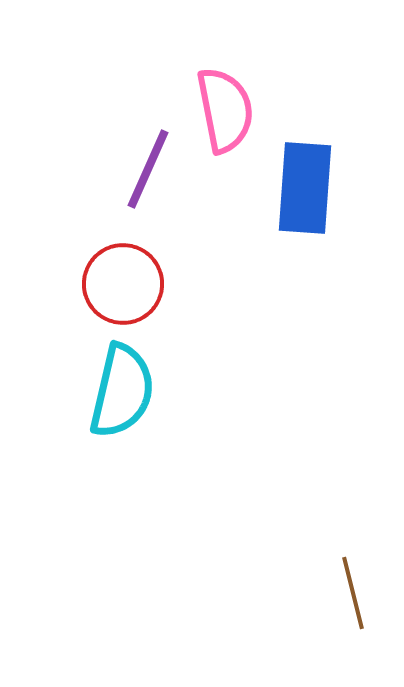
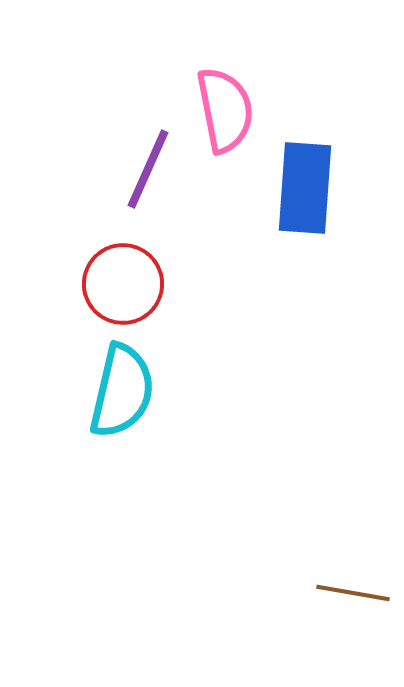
brown line: rotated 66 degrees counterclockwise
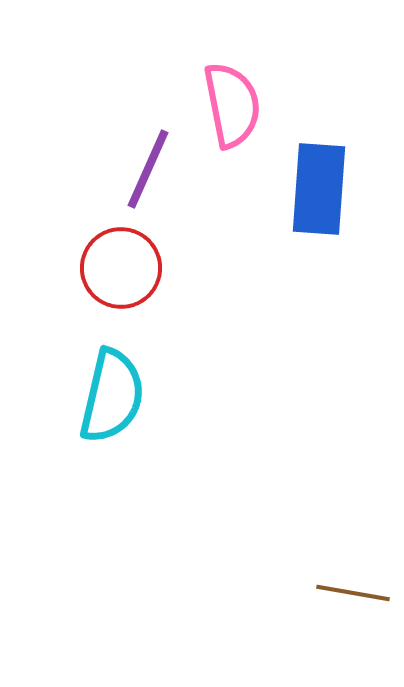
pink semicircle: moved 7 px right, 5 px up
blue rectangle: moved 14 px right, 1 px down
red circle: moved 2 px left, 16 px up
cyan semicircle: moved 10 px left, 5 px down
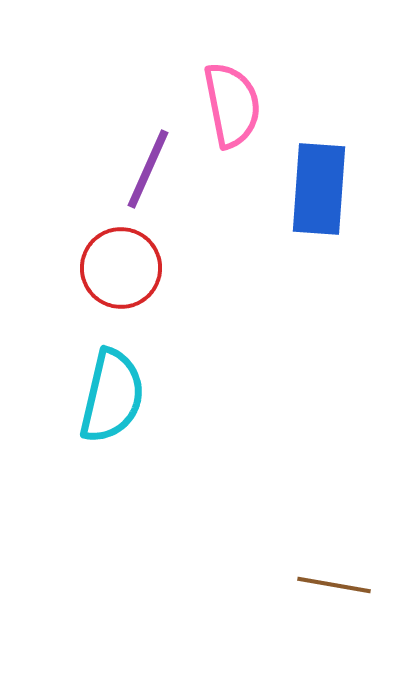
brown line: moved 19 px left, 8 px up
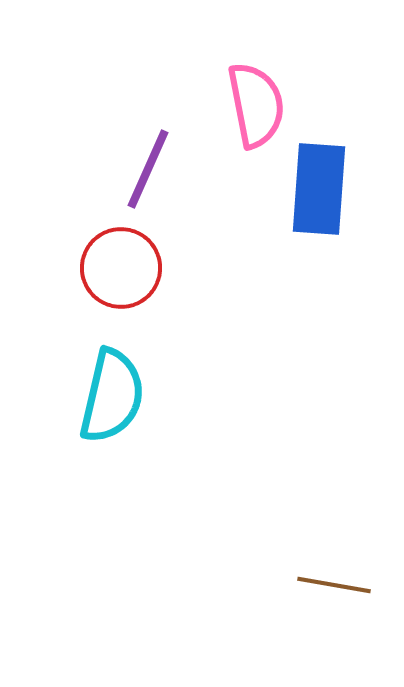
pink semicircle: moved 24 px right
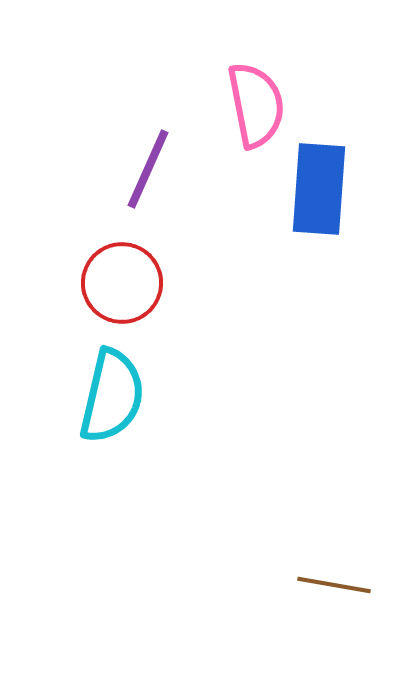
red circle: moved 1 px right, 15 px down
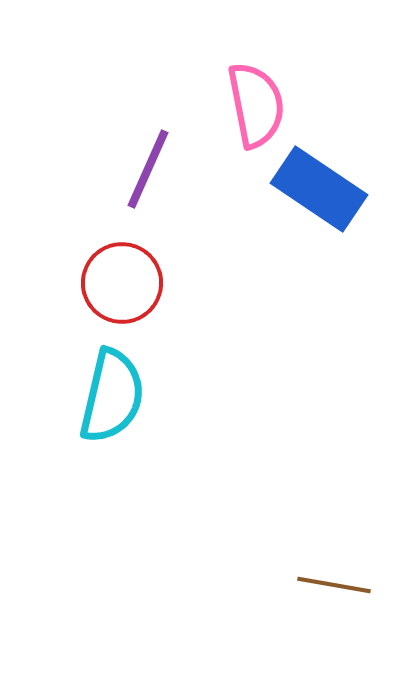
blue rectangle: rotated 60 degrees counterclockwise
